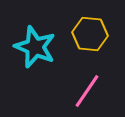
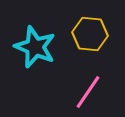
pink line: moved 1 px right, 1 px down
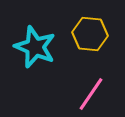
pink line: moved 3 px right, 2 px down
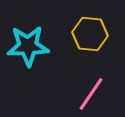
cyan star: moved 7 px left, 1 px up; rotated 24 degrees counterclockwise
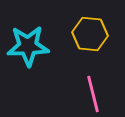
pink line: moved 2 px right; rotated 48 degrees counterclockwise
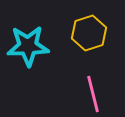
yellow hexagon: moved 1 px left, 1 px up; rotated 24 degrees counterclockwise
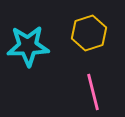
pink line: moved 2 px up
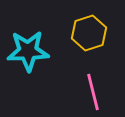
cyan star: moved 5 px down
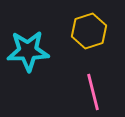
yellow hexagon: moved 2 px up
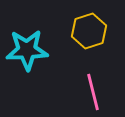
cyan star: moved 1 px left, 1 px up
